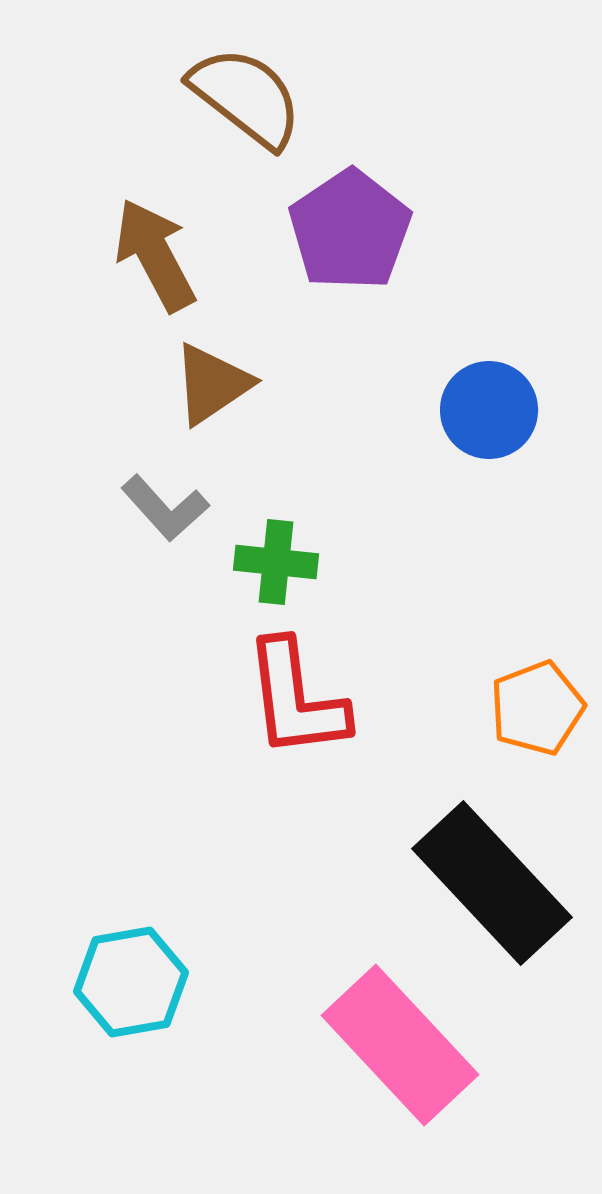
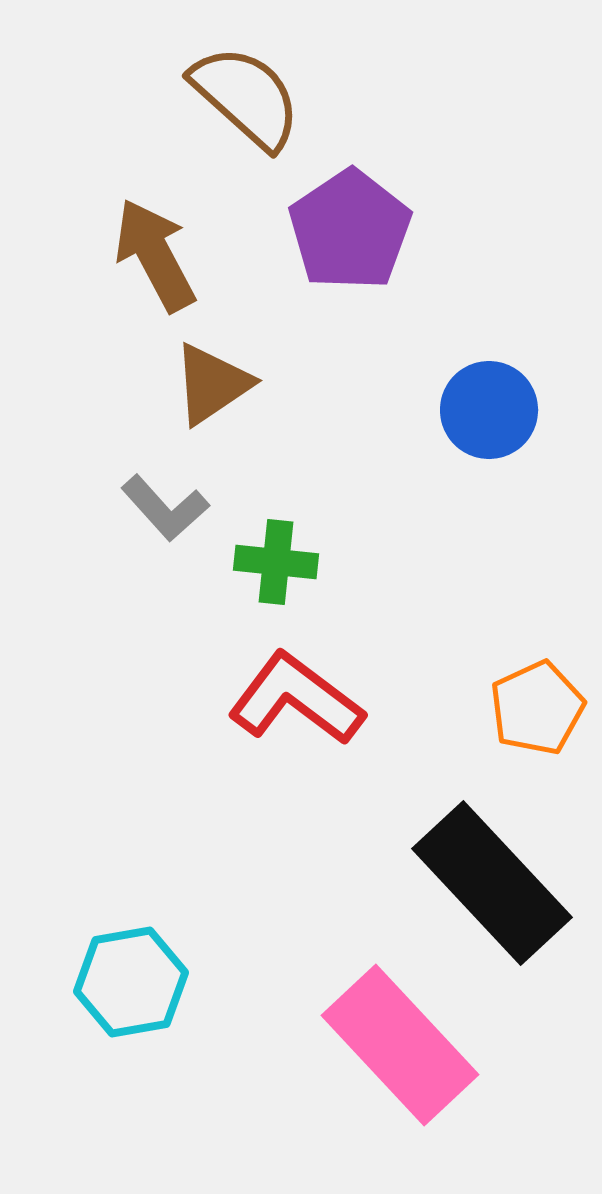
brown semicircle: rotated 4 degrees clockwise
red L-shape: rotated 134 degrees clockwise
orange pentagon: rotated 4 degrees counterclockwise
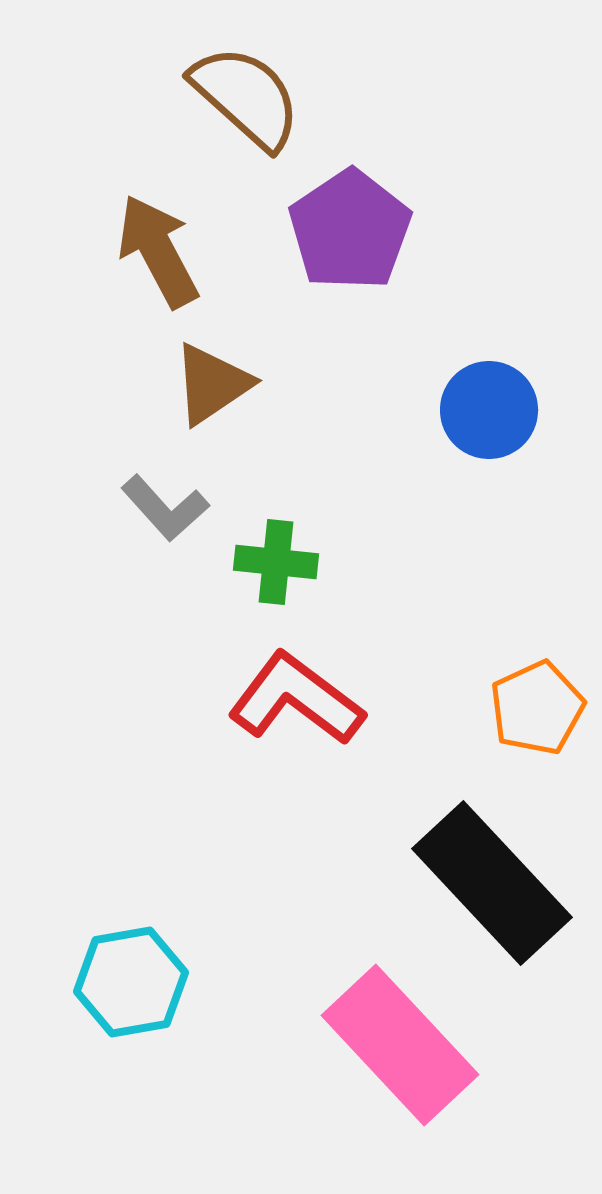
brown arrow: moved 3 px right, 4 px up
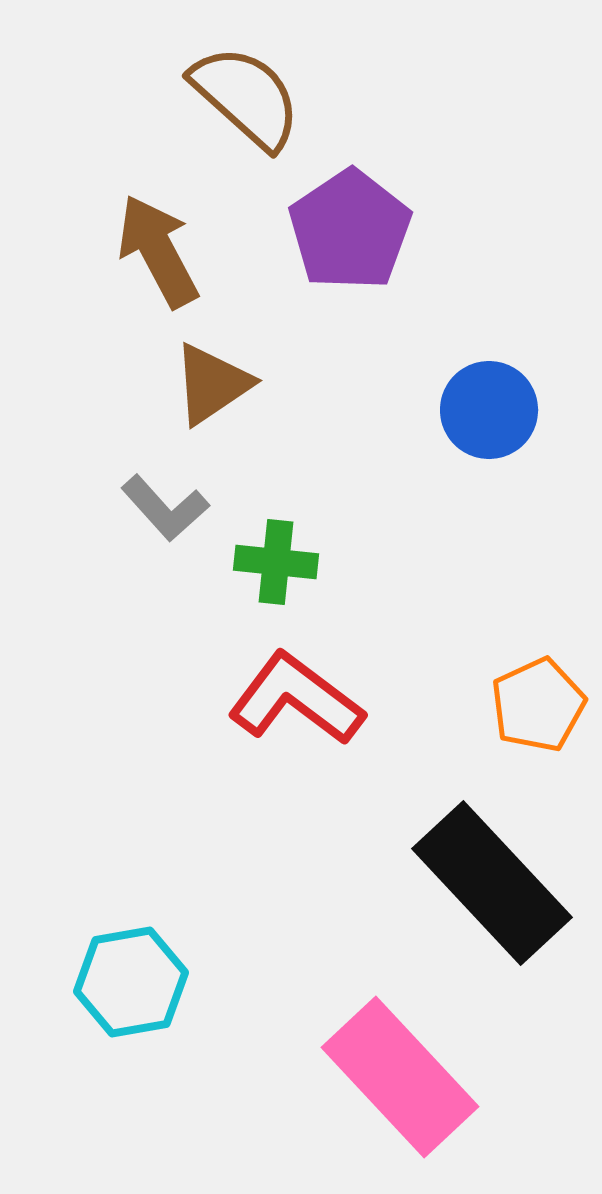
orange pentagon: moved 1 px right, 3 px up
pink rectangle: moved 32 px down
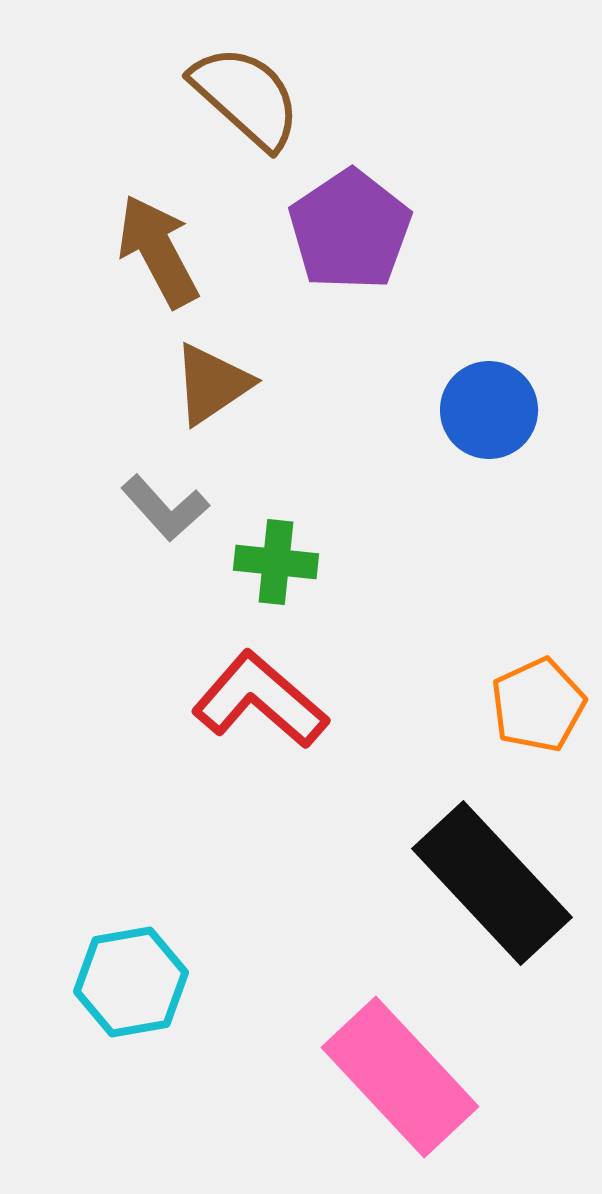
red L-shape: moved 36 px left, 1 px down; rotated 4 degrees clockwise
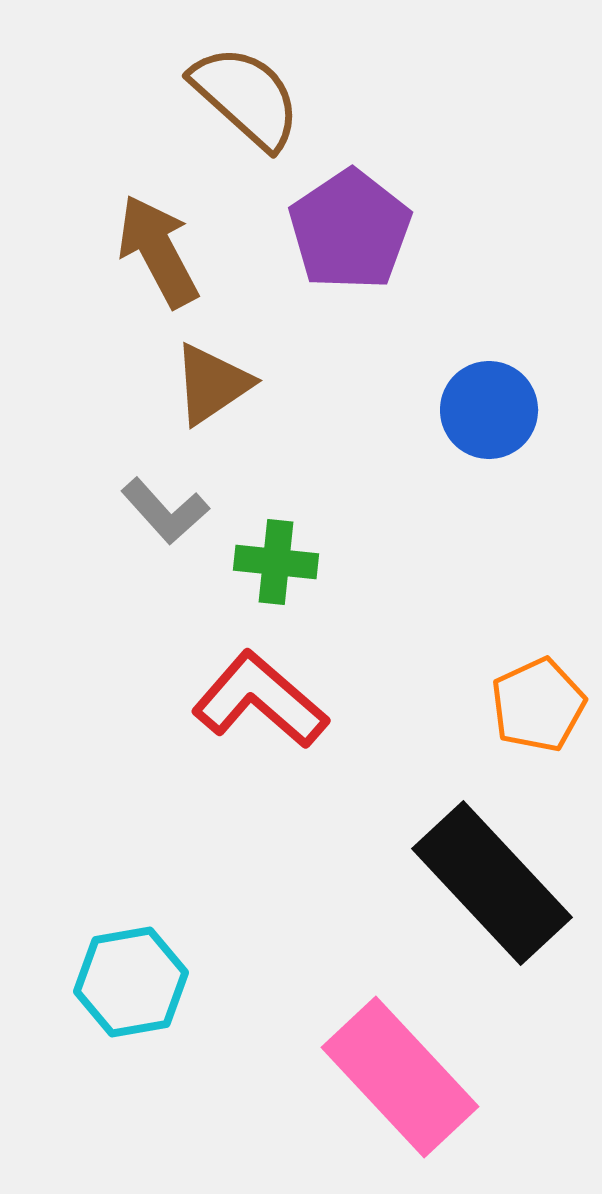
gray L-shape: moved 3 px down
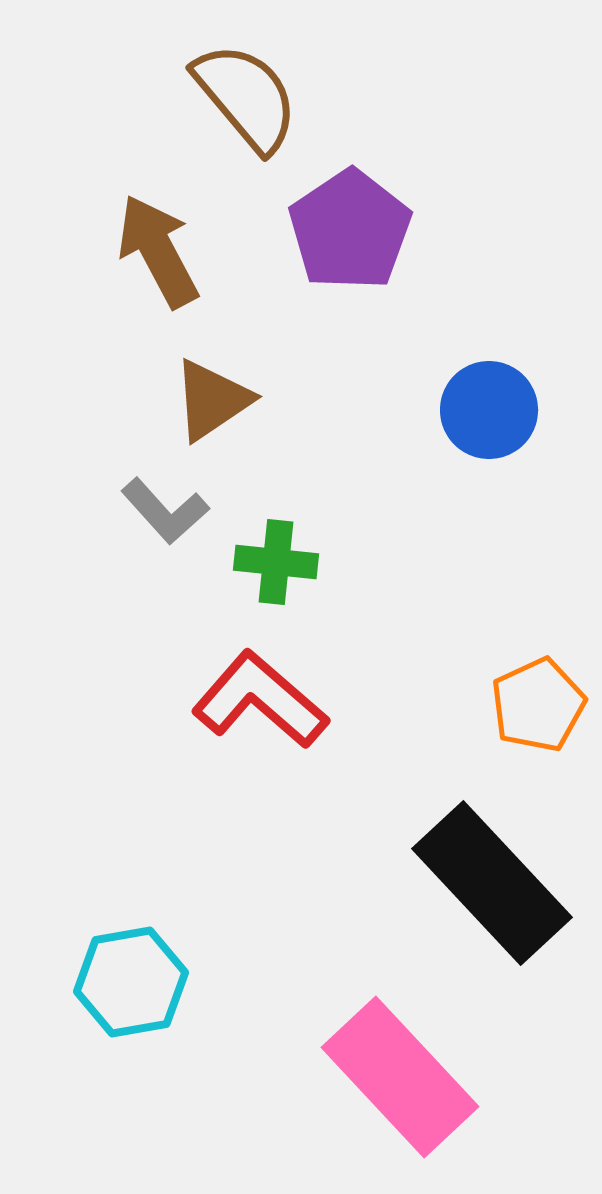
brown semicircle: rotated 8 degrees clockwise
brown triangle: moved 16 px down
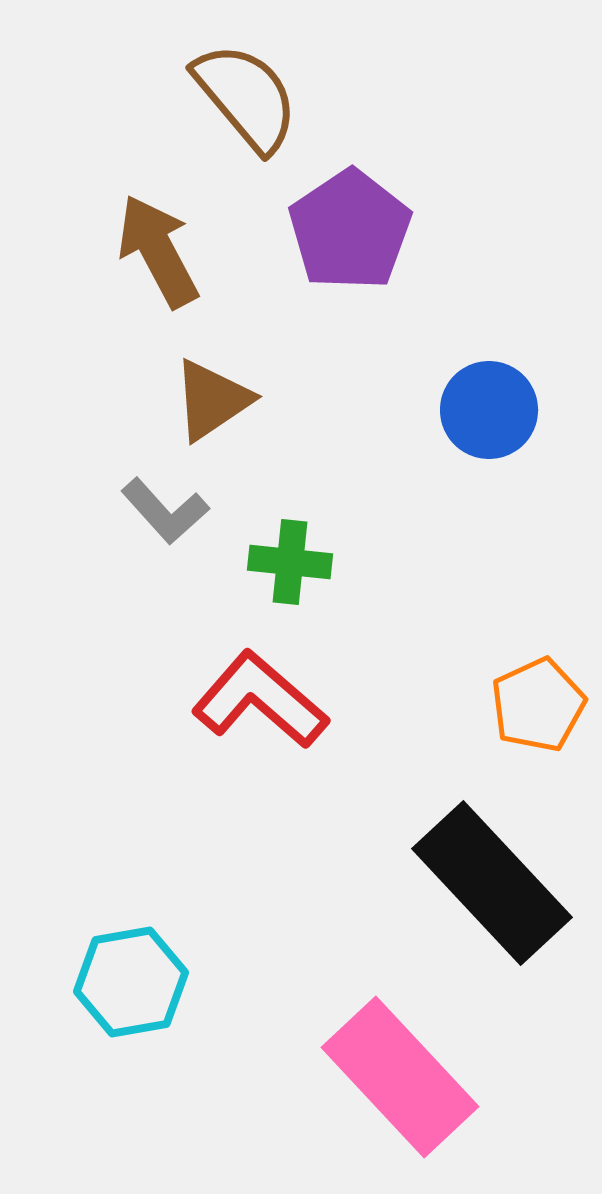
green cross: moved 14 px right
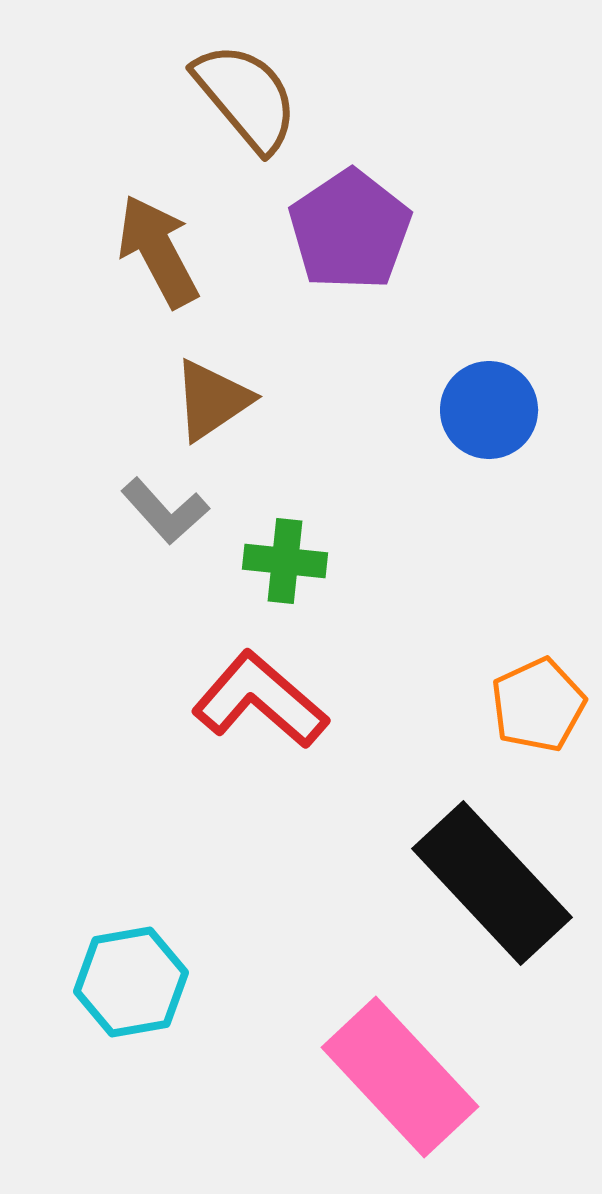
green cross: moved 5 px left, 1 px up
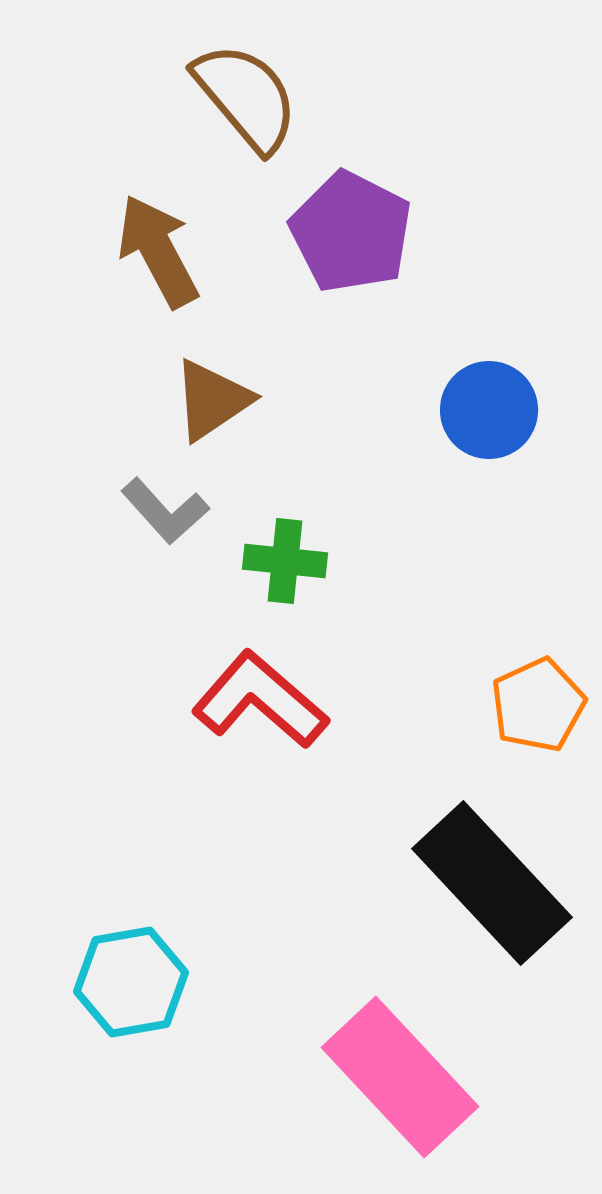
purple pentagon: moved 1 px right, 2 px down; rotated 11 degrees counterclockwise
